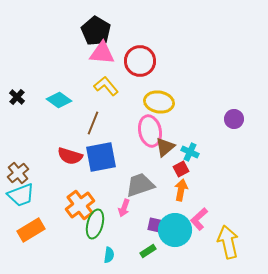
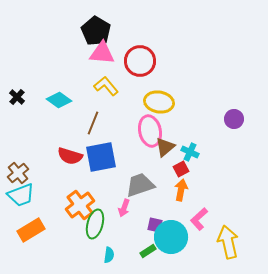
cyan circle: moved 4 px left, 7 px down
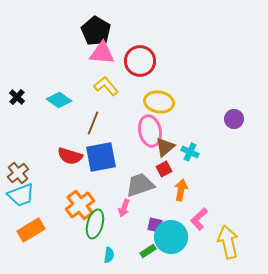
red square: moved 17 px left
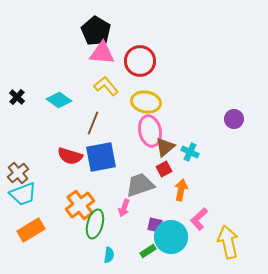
yellow ellipse: moved 13 px left
cyan trapezoid: moved 2 px right, 1 px up
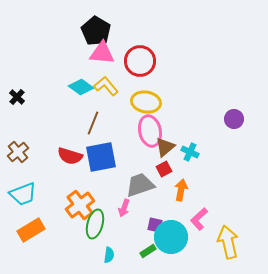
cyan diamond: moved 22 px right, 13 px up
brown cross: moved 21 px up
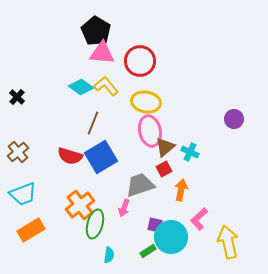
blue square: rotated 20 degrees counterclockwise
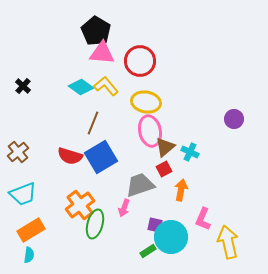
black cross: moved 6 px right, 11 px up
pink L-shape: moved 4 px right; rotated 25 degrees counterclockwise
cyan semicircle: moved 80 px left
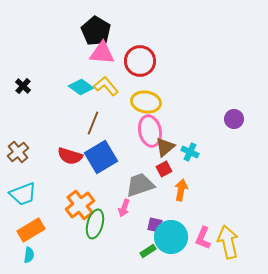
pink L-shape: moved 19 px down
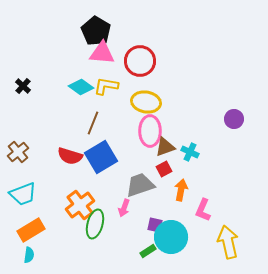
yellow L-shape: rotated 40 degrees counterclockwise
pink ellipse: rotated 12 degrees clockwise
brown triangle: rotated 20 degrees clockwise
pink L-shape: moved 28 px up
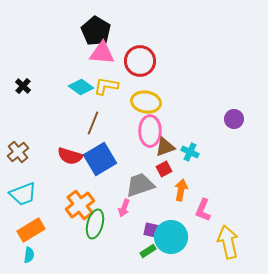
blue square: moved 1 px left, 2 px down
purple square: moved 4 px left, 5 px down
